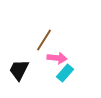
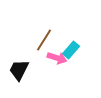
pink arrow: rotated 12 degrees clockwise
cyan rectangle: moved 6 px right, 23 px up
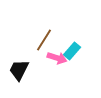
cyan rectangle: moved 1 px right, 1 px down
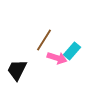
black trapezoid: moved 2 px left
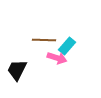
brown line: rotated 60 degrees clockwise
cyan rectangle: moved 5 px left, 5 px up
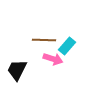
pink arrow: moved 4 px left, 1 px down
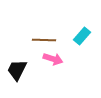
cyan rectangle: moved 15 px right, 10 px up
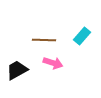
pink arrow: moved 4 px down
black trapezoid: rotated 35 degrees clockwise
